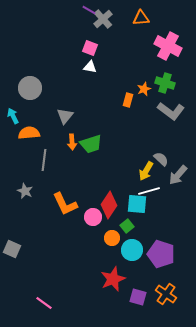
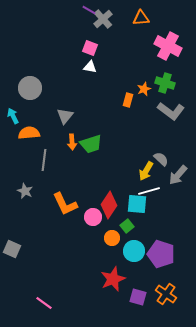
cyan circle: moved 2 px right, 1 px down
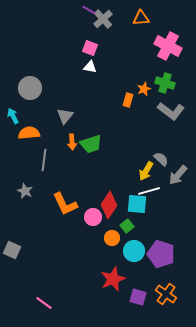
gray square: moved 1 px down
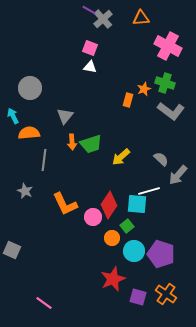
yellow arrow: moved 25 px left, 14 px up; rotated 18 degrees clockwise
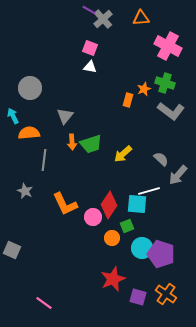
yellow arrow: moved 2 px right, 3 px up
green square: rotated 16 degrees clockwise
cyan circle: moved 8 px right, 3 px up
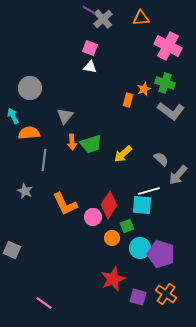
cyan square: moved 5 px right, 1 px down
cyan circle: moved 2 px left
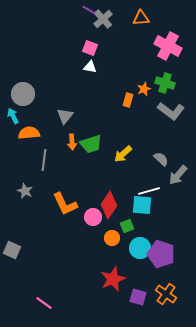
gray circle: moved 7 px left, 6 px down
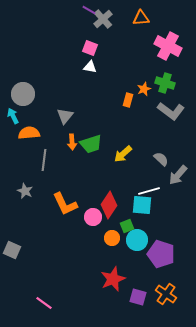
cyan circle: moved 3 px left, 8 px up
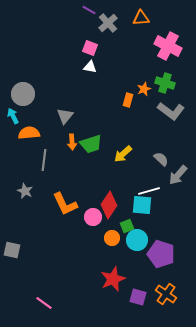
gray cross: moved 5 px right, 4 px down
gray square: rotated 12 degrees counterclockwise
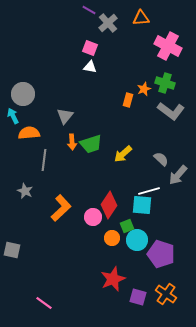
orange L-shape: moved 4 px left, 4 px down; rotated 108 degrees counterclockwise
